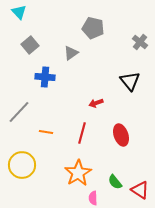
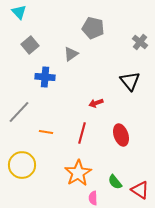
gray triangle: moved 1 px down
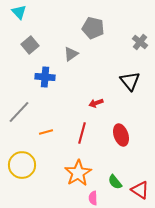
orange line: rotated 24 degrees counterclockwise
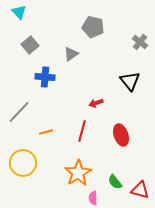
gray pentagon: moved 1 px up
red line: moved 2 px up
yellow circle: moved 1 px right, 2 px up
red triangle: rotated 18 degrees counterclockwise
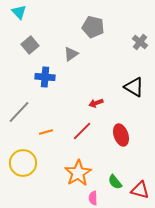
black triangle: moved 4 px right, 6 px down; rotated 20 degrees counterclockwise
red line: rotated 30 degrees clockwise
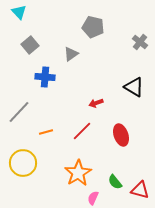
pink semicircle: rotated 24 degrees clockwise
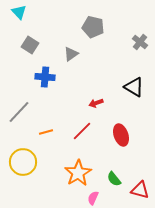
gray square: rotated 18 degrees counterclockwise
yellow circle: moved 1 px up
green semicircle: moved 1 px left, 3 px up
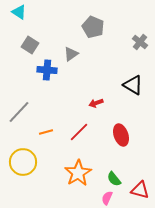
cyan triangle: rotated 14 degrees counterclockwise
gray pentagon: rotated 10 degrees clockwise
blue cross: moved 2 px right, 7 px up
black triangle: moved 1 px left, 2 px up
red line: moved 3 px left, 1 px down
pink semicircle: moved 14 px right
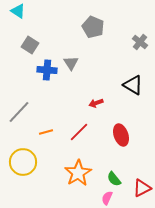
cyan triangle: moved 1 px left, 1 px up
gray triangle: moved 9 px down; rotated 28 degrees counterclockwise
red triangle: moved 2 px right, 2 px up; rotated 42 degrees counterclockwise
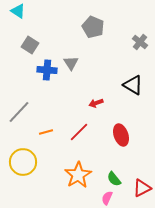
orange star: moved 2 px down
